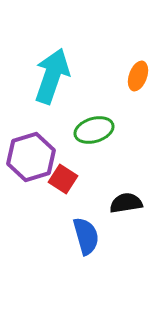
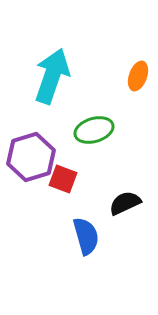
red square: rotated 12 degrees counterclockwise
black semicircle: moved 1 px left; rotated 16 degrees counterclockwise
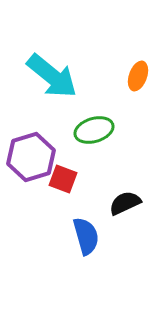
cyan arrow: rotated 110 degrees clockwise
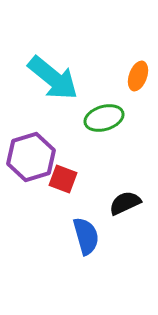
cyan arrow: moved 1 px right, 2 px down
green ellipse: moved 10 px right, 12 px up
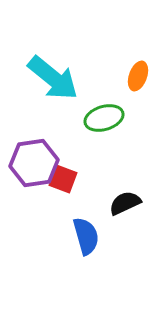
purple hexagon: moved 3 px right, 6 px down; rotated 9 degrees clockwise
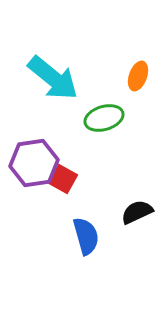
red square: rotated 8 degrees clockwise
black semicircle: moved 12 px right, 9 px down
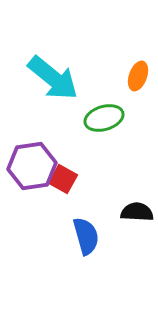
purple hexagon: moved 2 px left, 3 px down
black semicircle: rotated 28 degrees clockwise
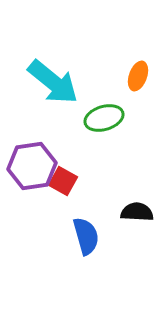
cyan arrow: moved 4 px down
red square: moved 2 px down
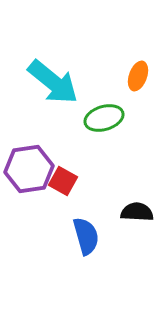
purple hexagon: moved 3 px left, 3 px down
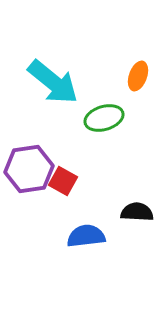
blue semicircle: rotated 81 degrees counterclockwise
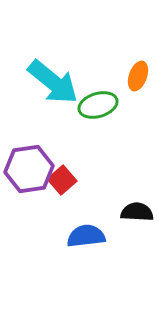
green ellipse: moved 6 px left, 13 px up
red square: moved 1 px left, 1 px up; rotated 20 degrees clockwise
